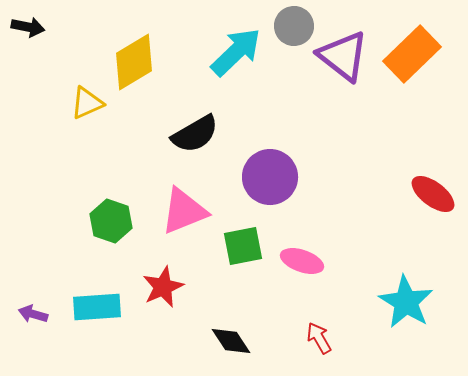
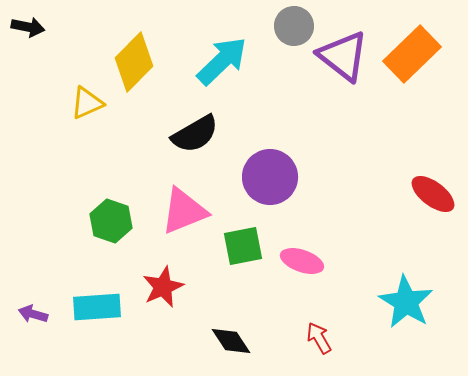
cyan arrow: moved 14 px left, 9 px down
yellow diamond: rotated 14 degrees counterclockwise
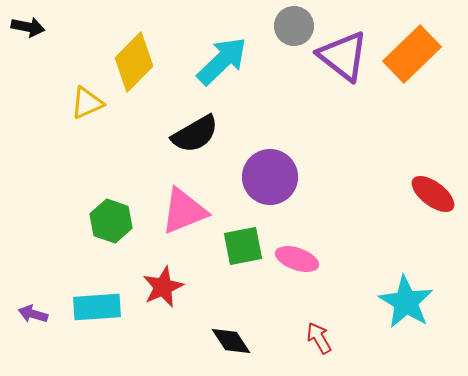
pink ellipse: moved 5 px left, 2 px up
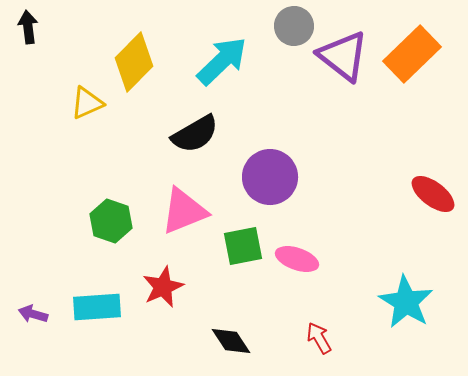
black arrow: rotated 108 degrees counterclockwise
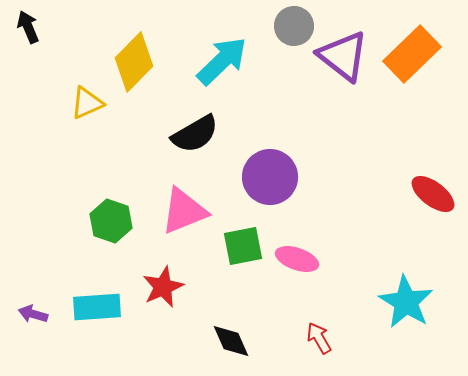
black arrow: rotated 16 degrees counterclockwise
black diamond: rotated 9 degrees clockwise
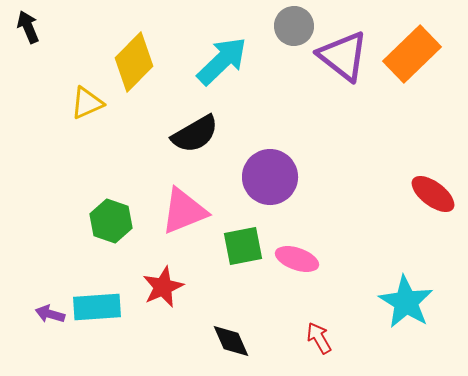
purple arrow: moved 17 px right
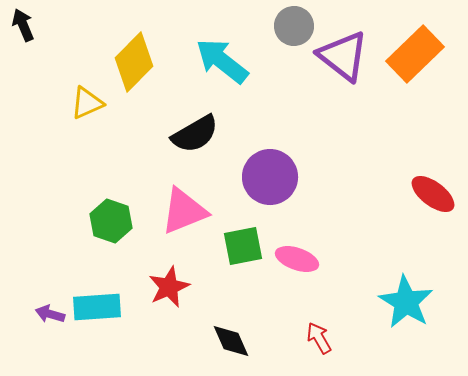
black arrow: moved 5 px left, 2 px up
orange rectangle: moved 3 px right
cyan arrow: rotated 98 degrees counterclockwise
red star: moved 6 px right
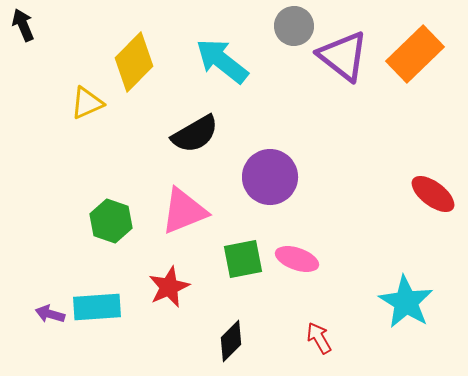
green square: moved 13 px down
black diamond: rotated 69 degrees clockwise
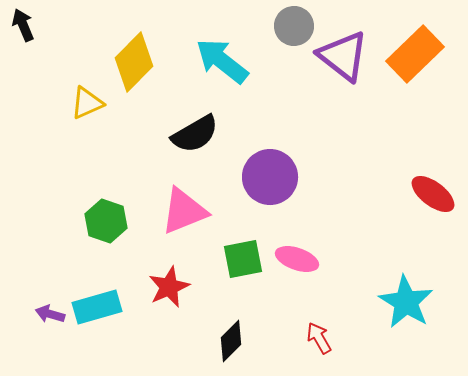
green hexagon: moved 5 px left
cyan rectangle: rotated 12 degrees counterclockwise
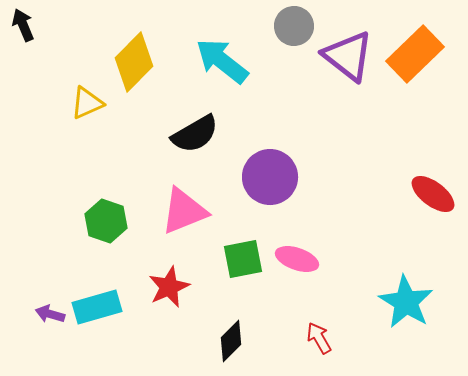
purple triangle: moved 5 px right
